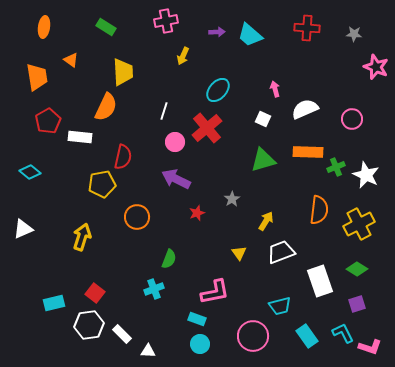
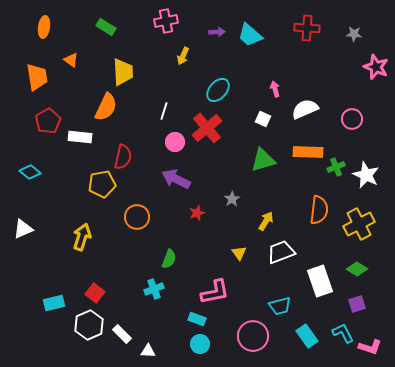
white hexagon at (89, 325): rotated 16 degrees counterclockwise
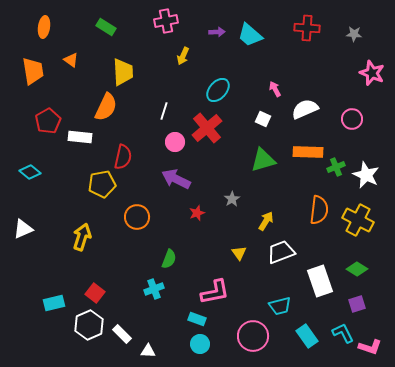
pink star at (376, 67): moved 4 px left, 6 px down
orange trapezoid at (37, 77): moved 4 px left, 6 px up
pink arrow at (275, 89): rotated 14 degrees counterclockwise
yellow cross at (359, 224): moved 1 px left, 4 px up; rotated 36 degrees counterclockwise
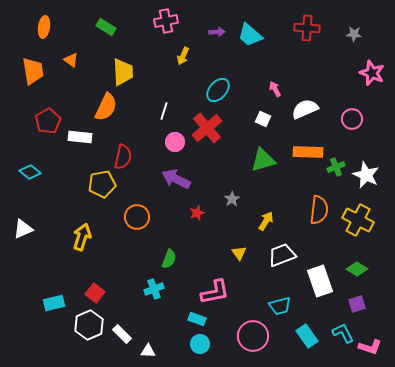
white trapezoid at (281, 252): moved 1 px right, 3 px down
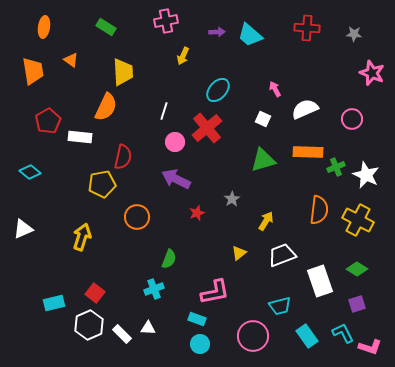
yellow triangle at (239, 253): rotated 28 degrees clockwise
white triangle at (148, 351): moved 23 px up
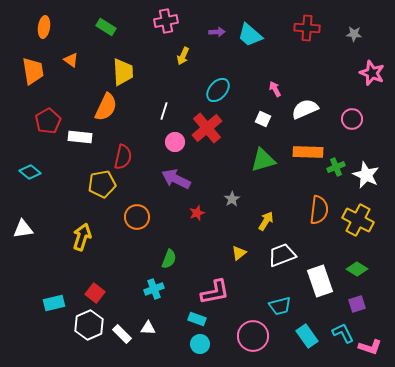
white triangle at (23, 229): rotated 15 degrees clockwise
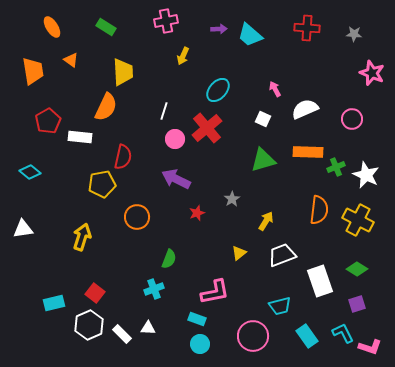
orange ellipse at (44, 27): moved 8 px right; rotated 40 degrees counterclockwise
purple arrow at (217, 32): moved 2 px right, 3 px up
pink circle at (175, 142): moved 3 px up
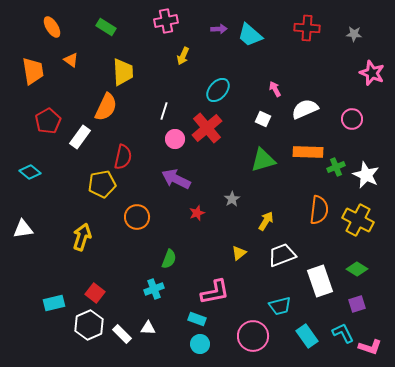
white rectangle at (80, 137): rotated 60 degrees counterclockwise
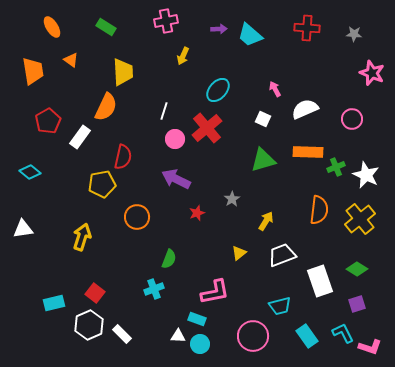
yellow cross at (358, 220): moved 2 px right, 1 px up; rotated 24 degrees clockwise
white triangle at (148, 328): moved 30 px right, 8 px down
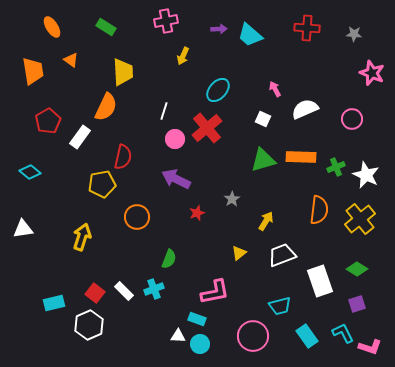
orange rectangle at (308, 152): moved 7 px left, 5 px down
white rectangle at (122, 334): moved 2 px right, 43 px up
